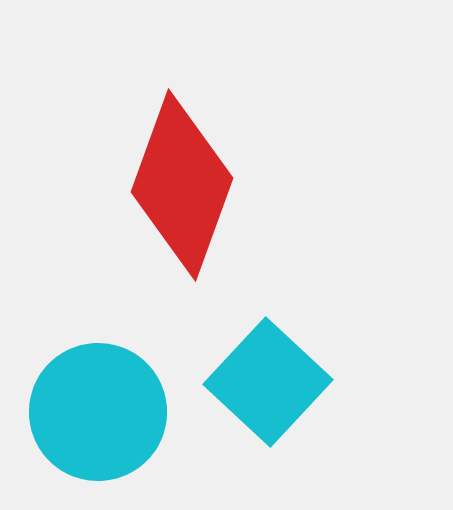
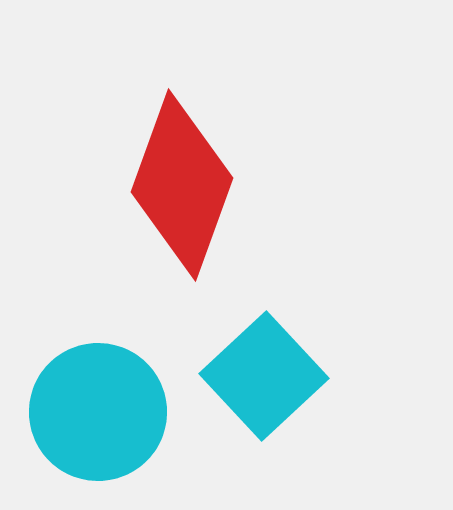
cyan square: moved 4 px left, 6 px up; rotated 4 degrees clockwise
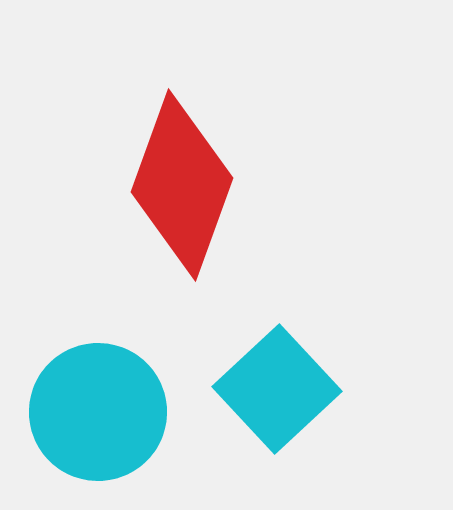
cyan square: moved 13 px right, 13 px down
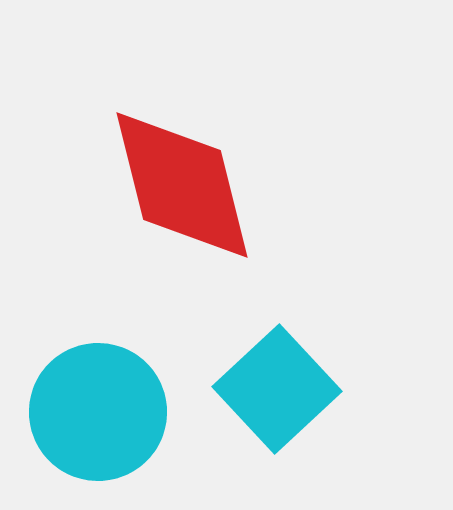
red diamond: rotated 34 degrees counterclockwise
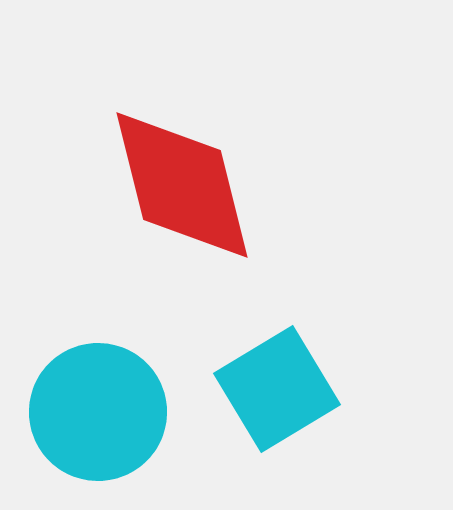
cyan square: rotated 12 degrees clockwise
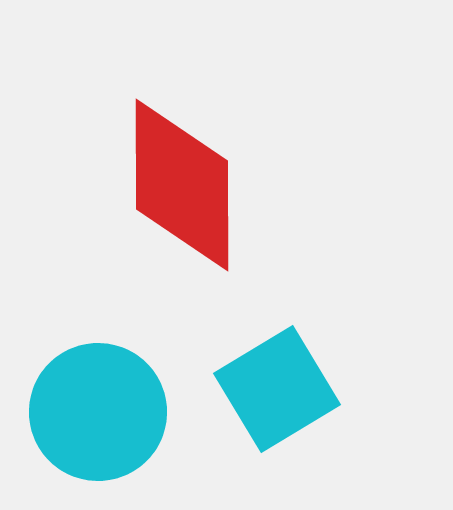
red diamond: rotated 14 degrees clockwise
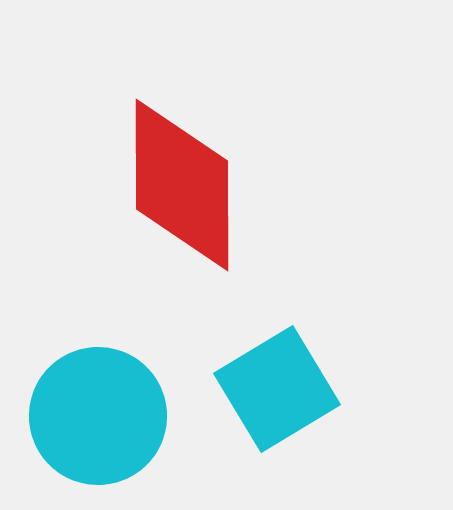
cyan circle: moved 4 px down
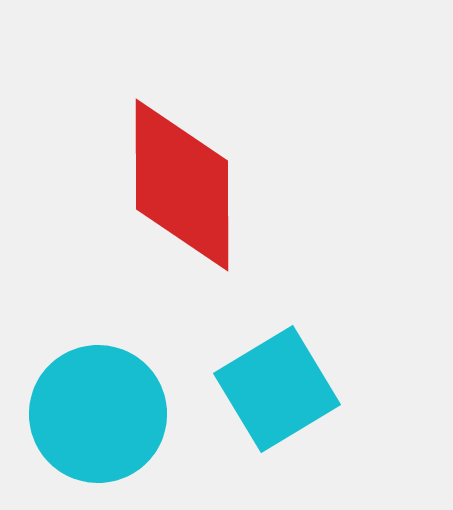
cyan circle: moved 2 px up
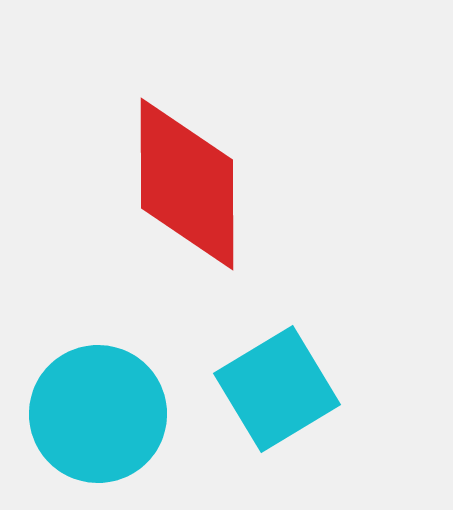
red diamond: moved 5 px right, 1 px up
